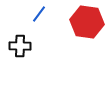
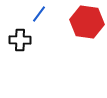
black cross: moved 6 px up
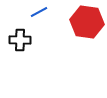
blue line: moved 2 px up; rotated 24 degrees clockwise
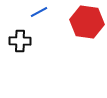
black cross: moved 1 px down
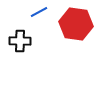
red hexagon: moved 11 px left, 2 px down
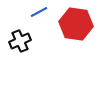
black cross: rotated 25 degrees counterclockwise
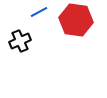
red hexagon: moved 4 px up
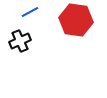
blue line: moved 9 px left
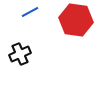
black cross: moved 13 px down
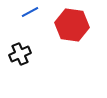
red hexagon: moved 4 px left, 5 px down
